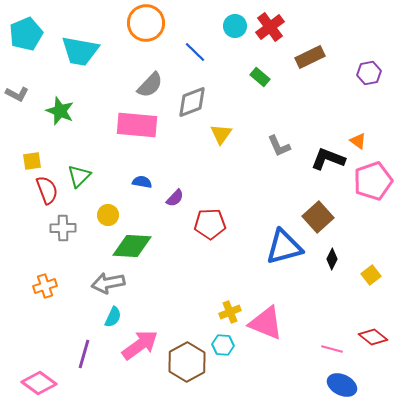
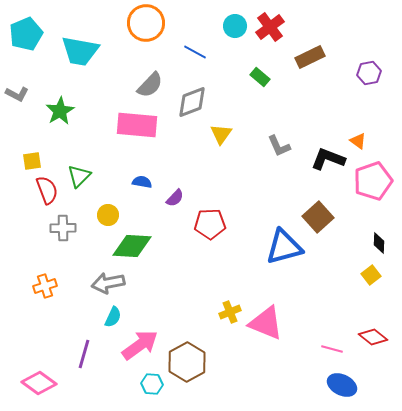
blue line at (195, 52): rotated 15 degrees counterclockwise
green star at (60, 111): rotated 20 degrees clockwise
black diamond at (332, 259): moved 47 px right, 16 px up; rotated 25 degrees counterclockwise
cyan hexagon at (223, 345): moved 71 px left, 39 px down
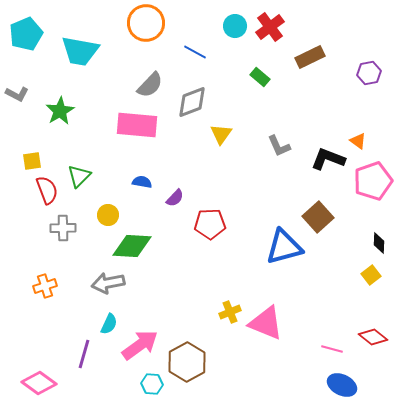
cyan semicircle at (113, 317): moved 4 px left, 7 px down
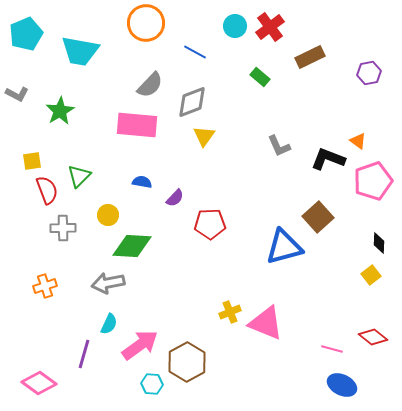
yellow triangle at (221, 134): moved 17 px left, 2 px down
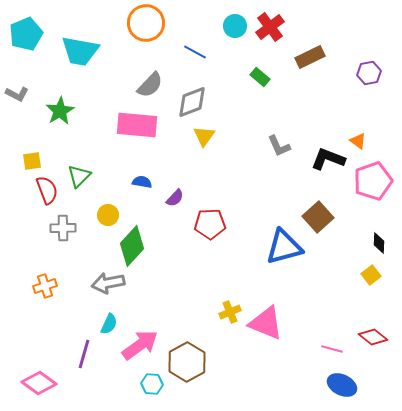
green diamond at (132, 246): rotated 51 degrees counterclockwise
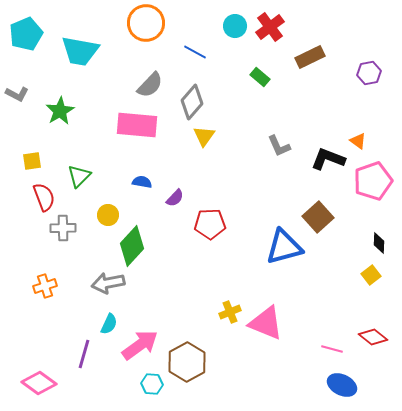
gray diamond at (192, 102): rotated 28 degrees counterclockwise
red semicircle at (47, 190): moved 3 px left, 7 px down
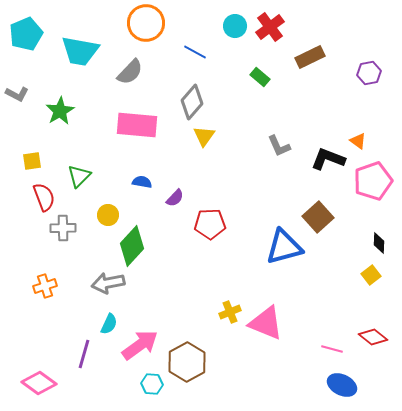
gray semicircle at (150, 85): moved 20 px left, 13 px up
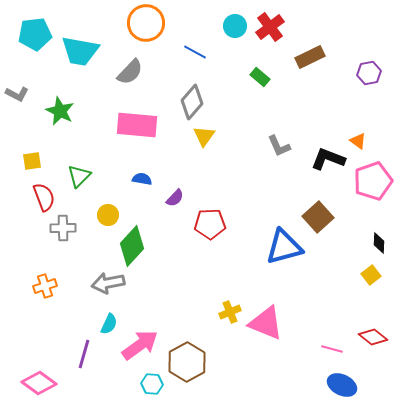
cyan pentagon at (26, 34): moved 9 px right; rotated 16 degrees clockwise
green star at (60, 111): rotated 16 degrees counterclockwise
blue semicircle at (142, 182): moved 3 px up
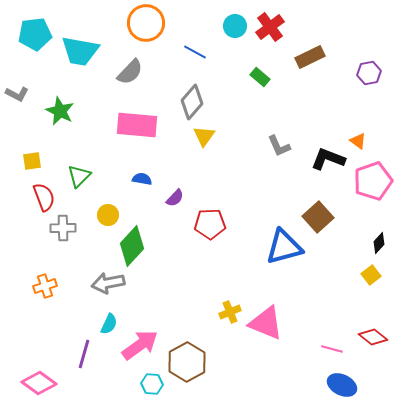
black diamond at (379, 243): rotated 40 degrees clockwise
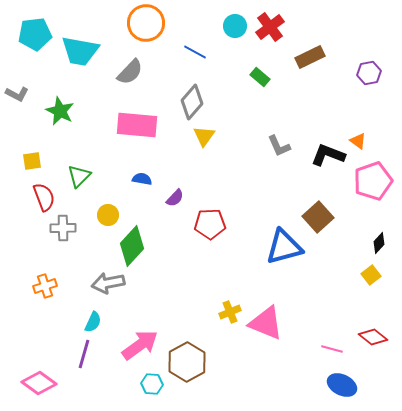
black L-shape at (328, 159): moved 4 px up
cyan semicircle at (109, 324): moved 16 px left, 2 px up
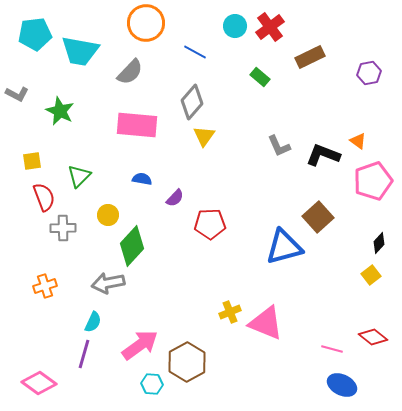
black L-shape at (328, 155): moved 5 px left
